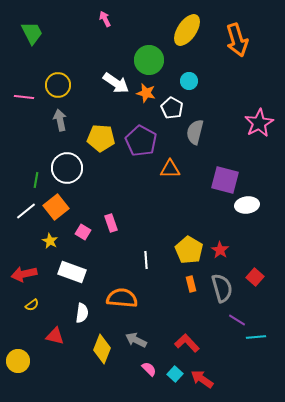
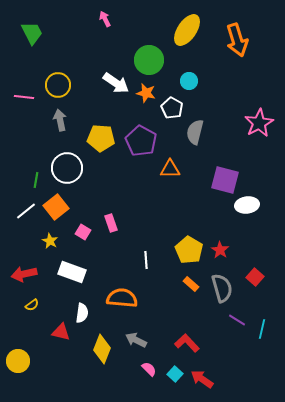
orange rectangle at (191, 284): rotated 35 degrees counterclockwise
red triangle at (55, 336): moved 6 px right, 4 px up
cyan line at (256, 337): moved 6 px right, 8 px up; rotated 72 degrees counterclockwise
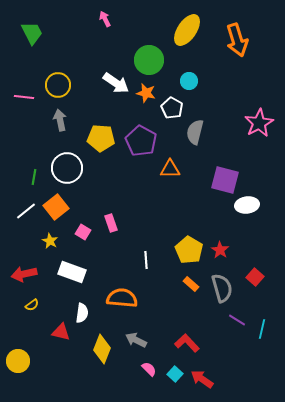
green line at (36, 180): moved 2 px left, 3 px up
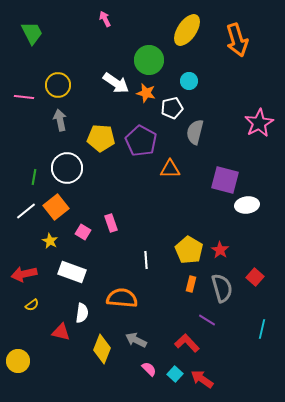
white pentagon at (172, 108): rotated 30 degrees clockwise
orange rectangle at (191, 284): rotated 63 degrees clockwise
purple line at (237, 320): moved 30 px left
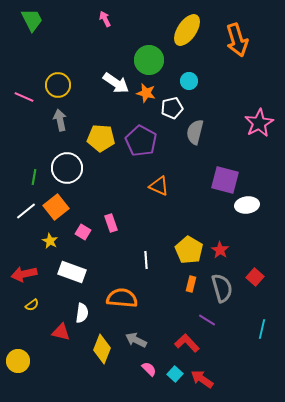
green trapezoid at (32, 33): moved 13 px up
pink line at (24, 97): rotated 18 degrees clockwise
orange triangle at (170, 169): moved 11 px left, 17 px down; rotated 25 degrees clockwise
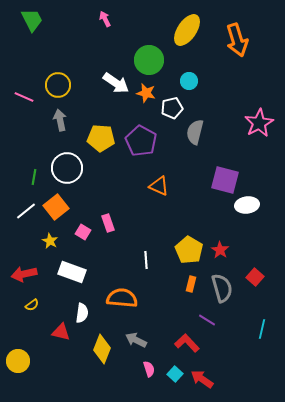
pink rectangle at (111, 223): moved 3 px left
pink semicircle at (149, 369): rotated 28 degrees clockwise
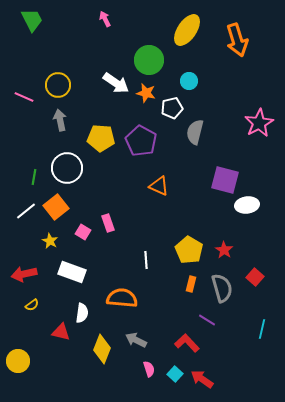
red star at (220, 250): moved 4 px right
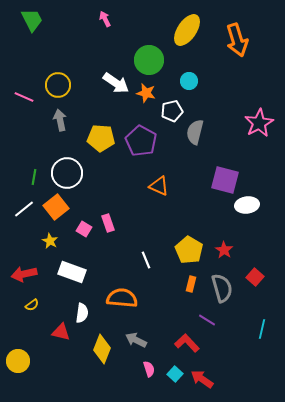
white pentagon at (172, 108): moved 3 px down
white circle at (67, 168): moved 5 px down
white line at (26, 211): moved 2 px left, 2 px up
pink square at (83, 232): moved 1 px right, 3 px up
white line at (146, 260): rotated 18 degrees counterclockwise
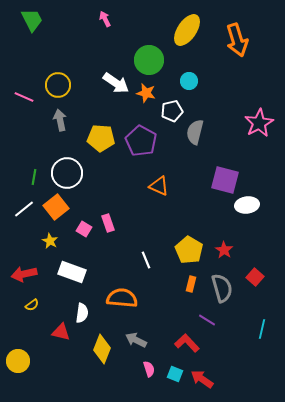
cyan square at (175, 374): rotated 21 degrees counterclockwise
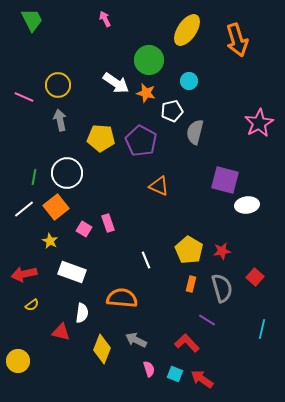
red star at (224, 250): moved 2 px left, 1 px down; rotated 30 degrees clockwise
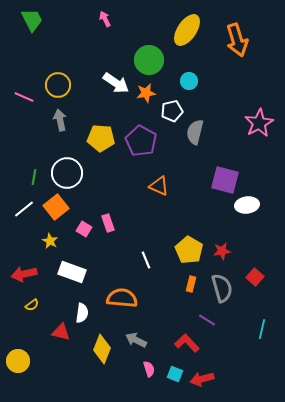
orange star at (146, 93): rotated 24 degrees counterclockwise
red arrow at (202, 379): rotated 50 degrees counterclockwise
